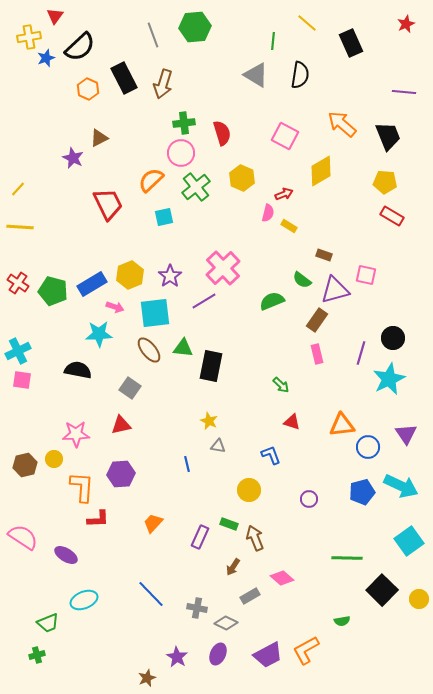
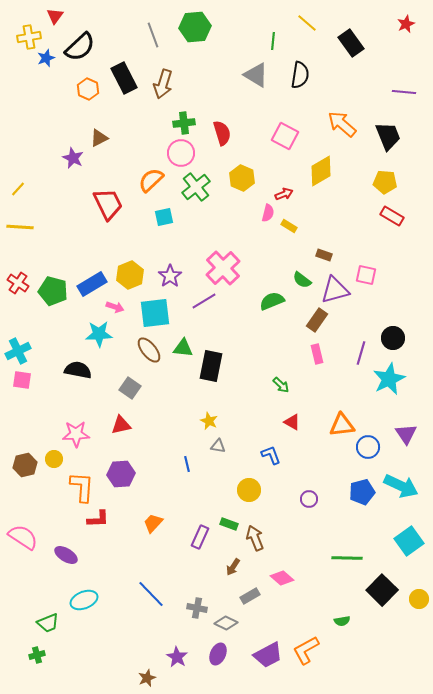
black rectangle at (351, 43): rotated 12 degrees counterclockwise
red triangle at (292, 422): rotated 12 degrees clockwise
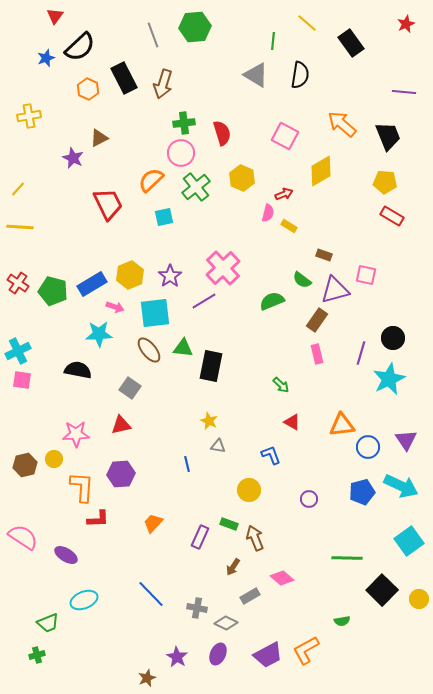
yellow cross at (29, 37): moved 79 px down
purple triangle at (406, 434): moved 6 px down
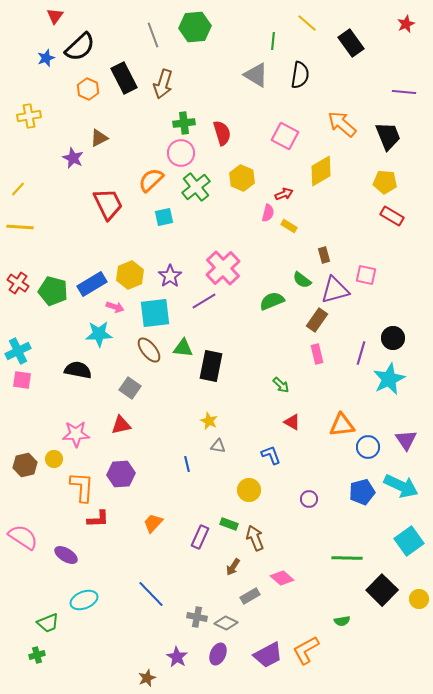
brown rectangle at (324, 255): rotated 56 degrees clockwise
gray cross at (197, 608): moved 9 px down
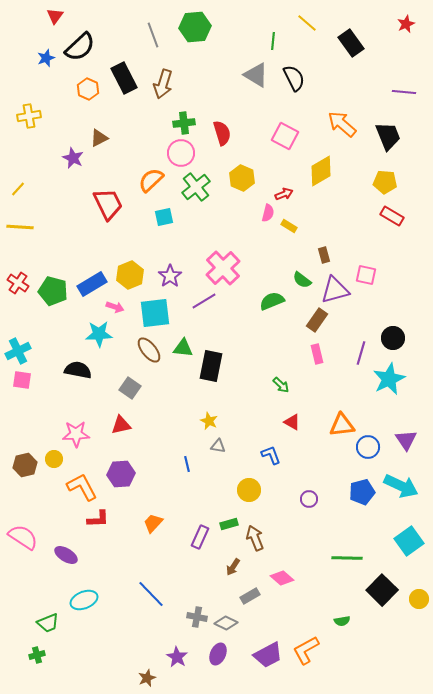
black semicircle at (300, 75): moved 6 px left, 3 px down; rotated 36 degrees counterclockwise
orange L-shape at (82, 487): rotated 32 degrees counterclockwise
green rectangle at (229, 524): rotated 36 degrees counterclockwise
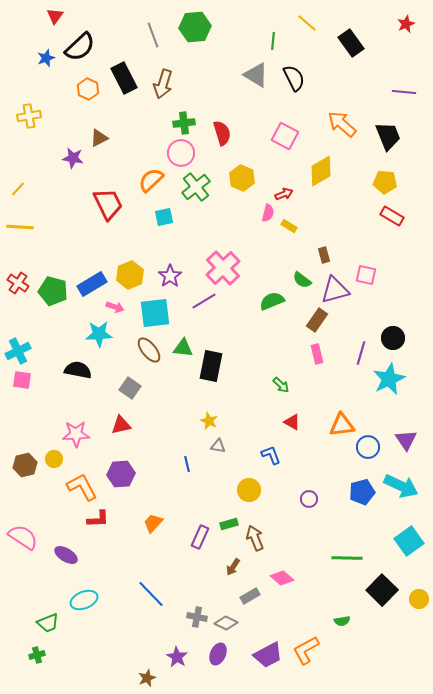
purple star at (73, 158): rotated 15 degrees counterclockwise
